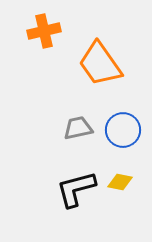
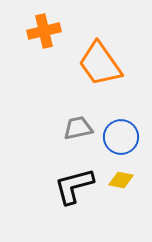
blue circle: moved 2 px left, 7 px down
yellow diamond: moved 1 px right, 2 px up
black L-shape: moved 2 px left, 3 px up
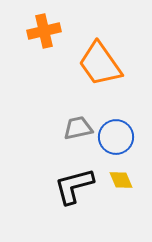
blue circle: moved 5 px left
yellow diamond: rotated 55 degrees clockwise
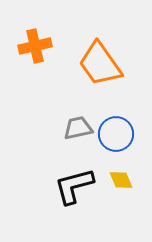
orange cross: moved 9 px left, 15 px down
blue circle: moved 3 px up
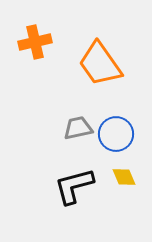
orange cross: moved 4 px up
yellow diamond: moved 3 px right, 3 px up
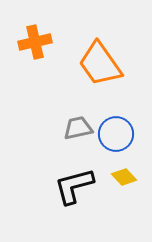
yellow diamond: rotated 20 degrees counterclockwise
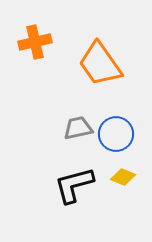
yellow diamond: moved 1 px left; rotated 25 degrees counterclockwise
black L-shape: moved 1 px up
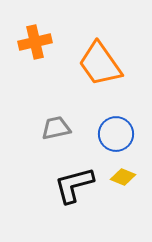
gray trapezoid: moved 22 px left
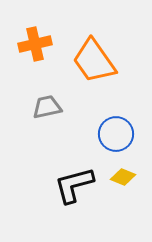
orange cross: moved 2 px down
orange trapezoid: moved 6 px left, 3 px up
gray trapezoid: moved 9 px left, 21 px up
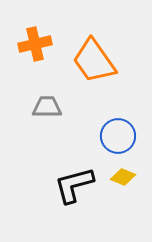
gray trapezoid: rotated 12 degrees clockwise
blue circle: moved 2 px right, 2 px down
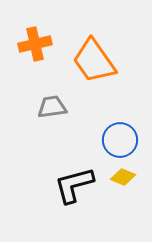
gray trapezoid: moved 5 px right; rotated 8 degrees counterclockwise
blue circle: moved 2 px right, 4 px down
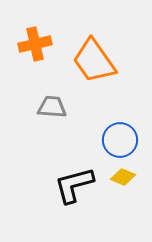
gray trapezoid: rotated 12 degrees clockwise
